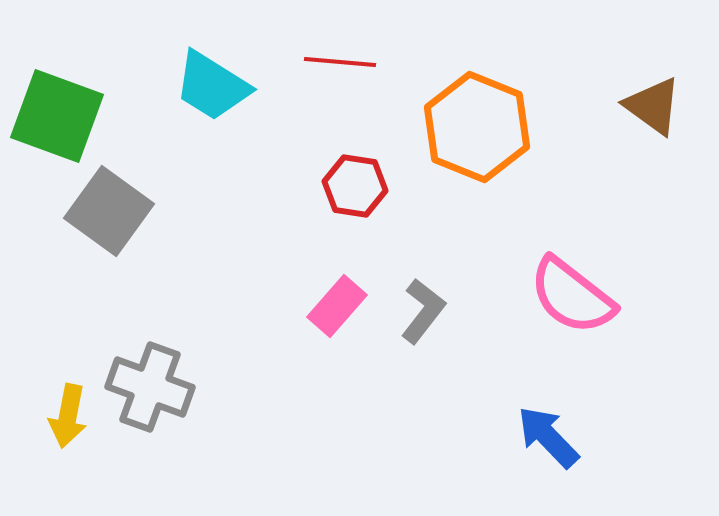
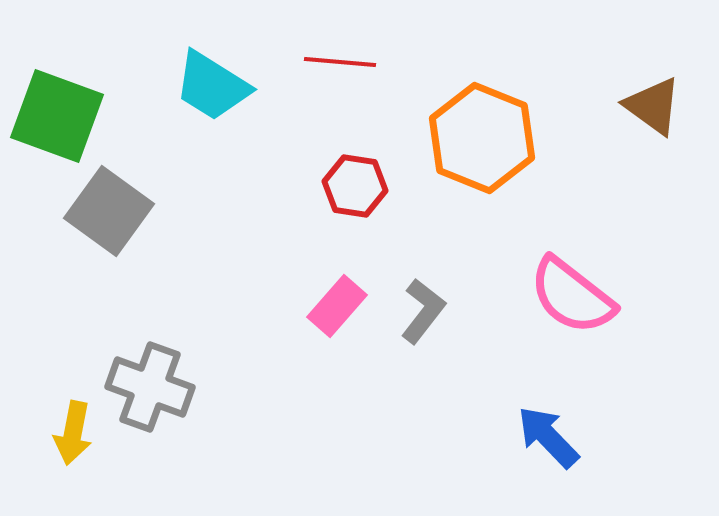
orange hexagon: moved 5 px right, 11 px down
yellow arrow: moved 5 px right, 17 px down
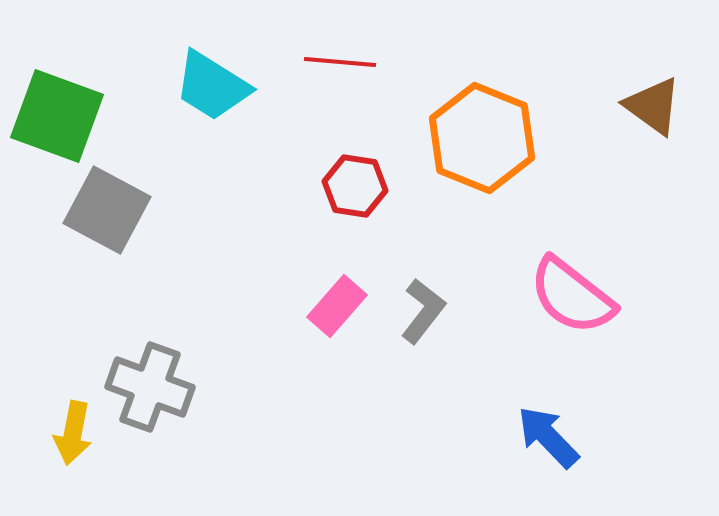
gray square: moved 2 px left, 1 px up; rotated 8 degrees counterclockwise
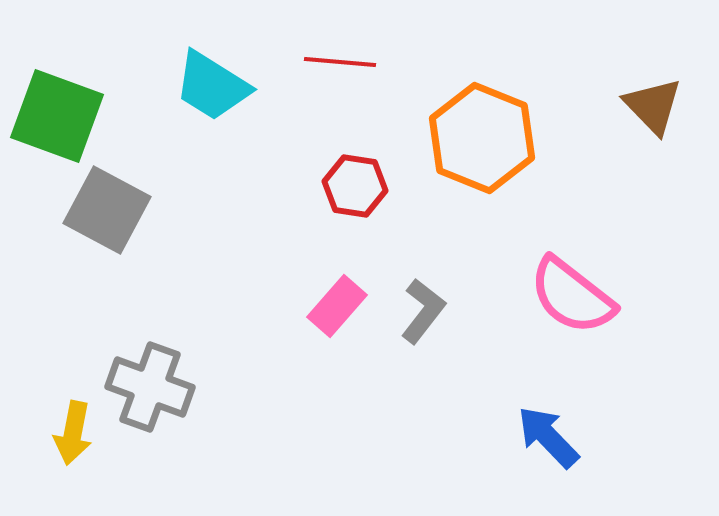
brown triangle: rotated 10 degrees clockwise
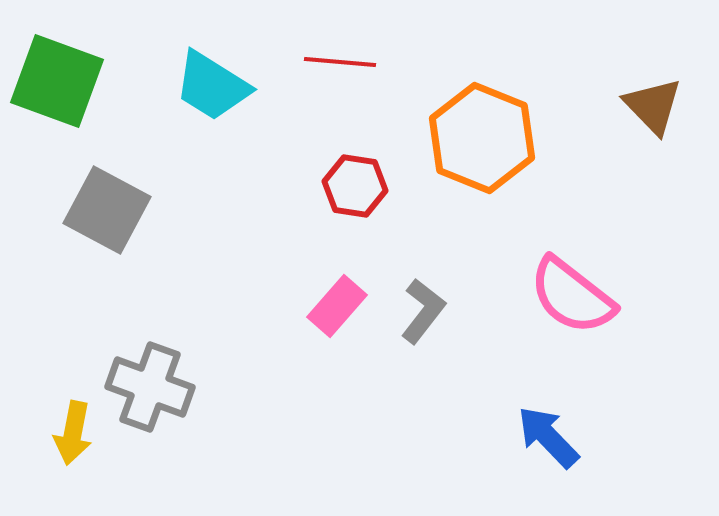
green square: moved 35 px up
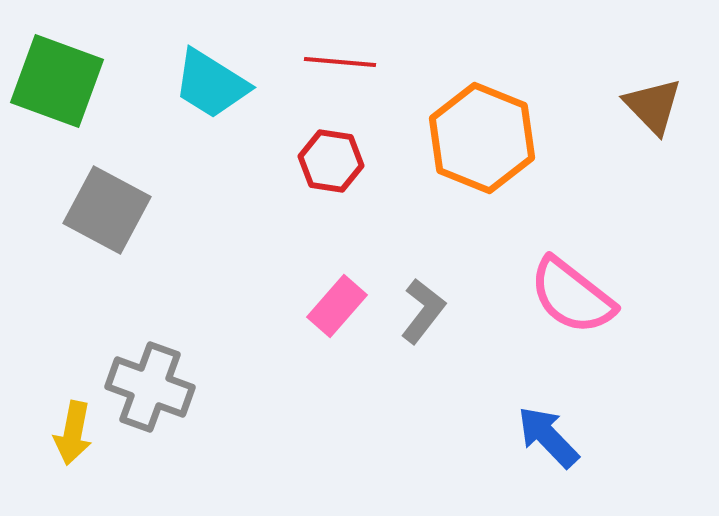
cyan trapezoid: moved 1 px left, 2 px up
red hexagon: moved 24 px left, 25 px up
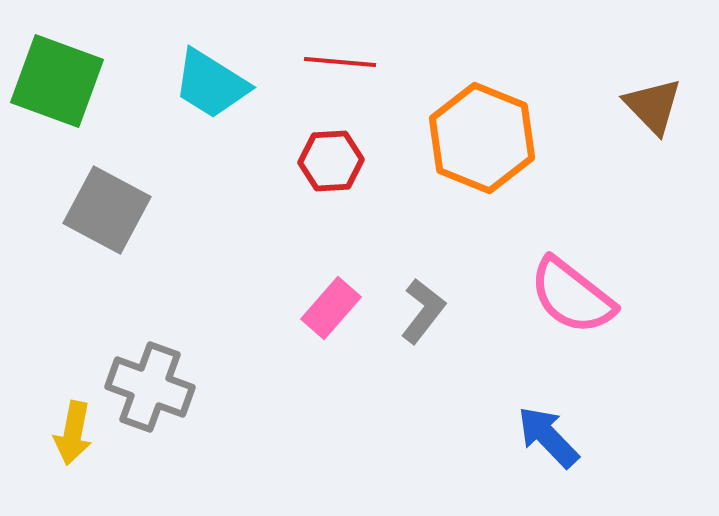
red hexagon: rotated 12 degrees counterclockwise
pink rectangle: moved 6 px left, 2 px down
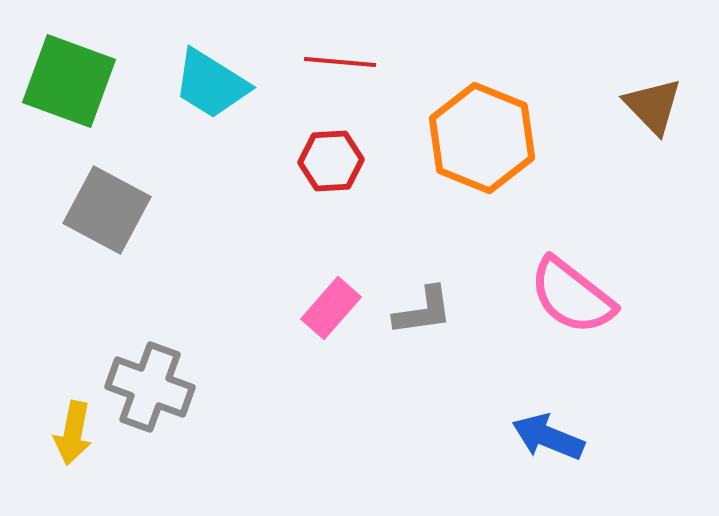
green square: moved 12 px right
gray L-shape: rotated 44 degrees clockwise
blue arrow: rotated 24 degrees counterclockwise
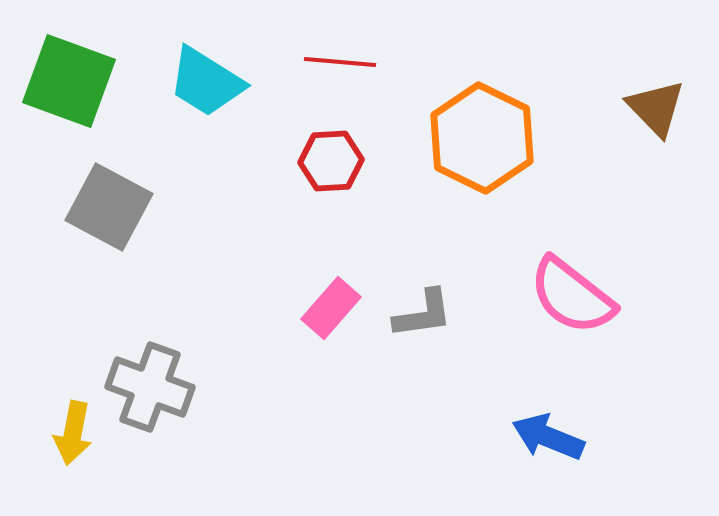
cyan trapezoid: moved 5 px left, 2 px up
brown triangle: moved 3 px right, 2 px down
orange hexagon: rotated 4 degrees clockwise
gray square: moved 2 px right, 3 px up
gray L-shape: moved 3 px down
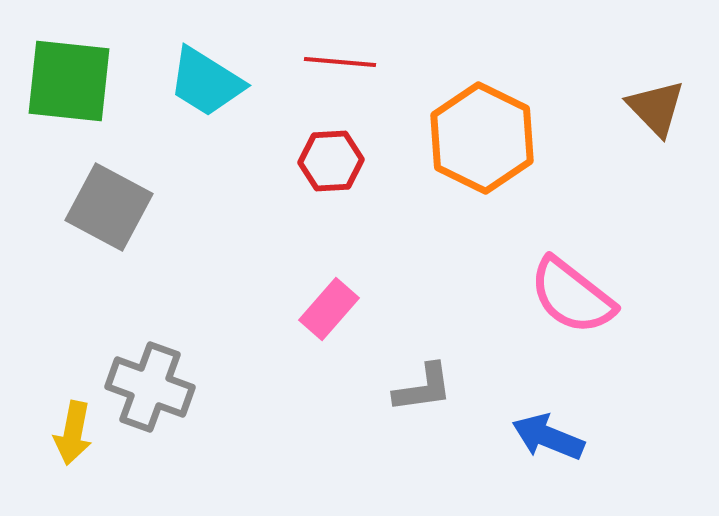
green square: rotated 14 degrees counterclockwise
pink rectangle: moved 2 px left, 1 px down
gray L-shape: moved 74 px down
